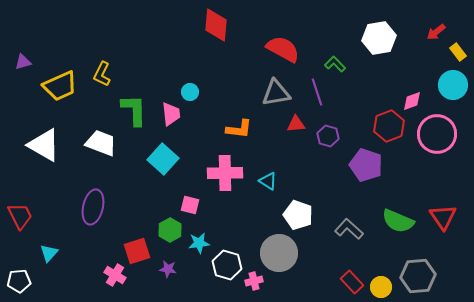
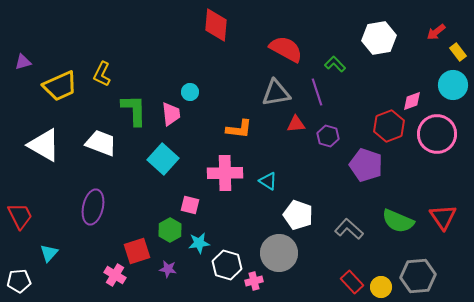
red semicircle at (283, 49): moved 3 px right
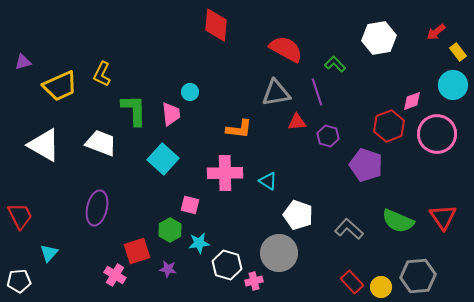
red triangle at (296, 124): moved 1 px right, 2 px up
purple ellipse at (93, 207): moved 4 px right, 1 px down
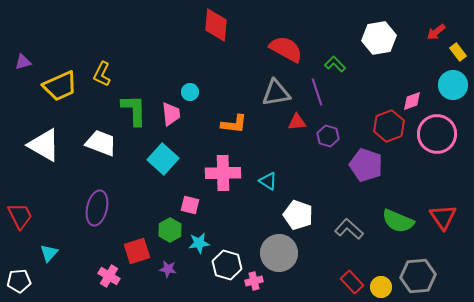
orange L-shape at (239, 129): moved 5 px left, 5 px up
pink cross at (225, 173): moved 2 px left
pink cross at (115, 275): moved 6 px left, 1 px down
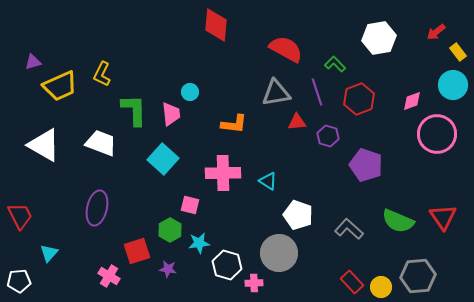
purple triangle at (23, 62): moved 10 px right
red hexagon at (389, 126): moved 30 px left, 27 px up
pink cross at (254, 281): moved 2 px down; rotated 12 degrees clockwise
